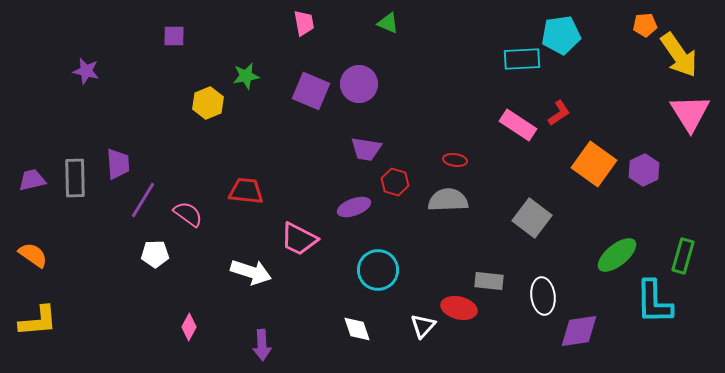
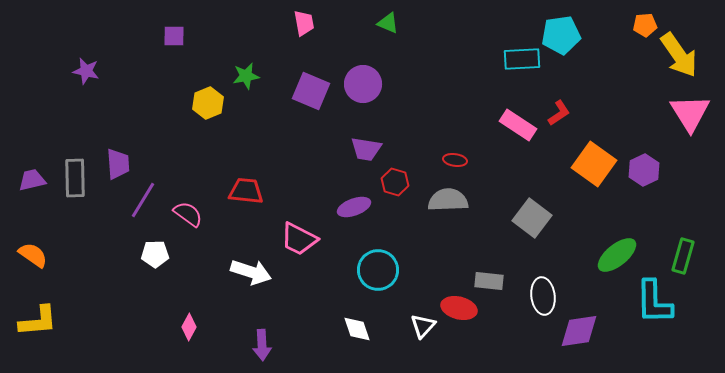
purple circle at (359, 84): moved 4 px right
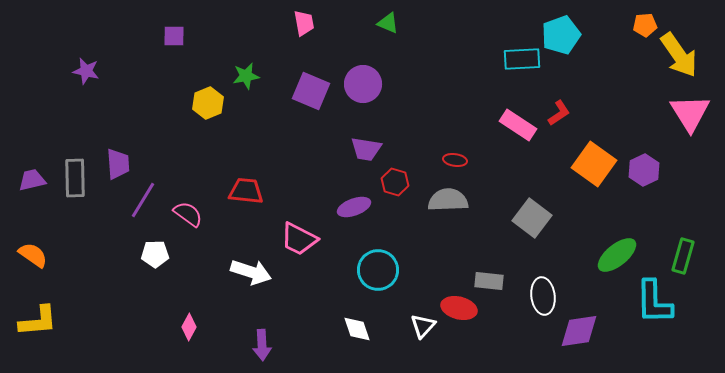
cyan pentagon at (561, 35): rotated 12 degrees counterclockwise
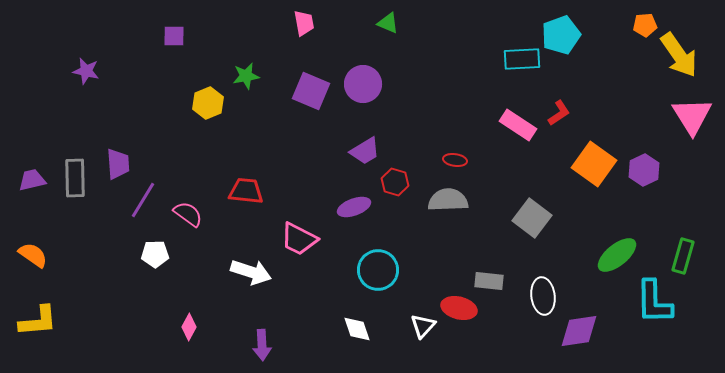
pink triangle at (690, 113): moved 2 px right, 3 px down
purple trapezoid at (366, 149): moved 1 px left, 2 px down; rotated 40 degrees counterclockwise
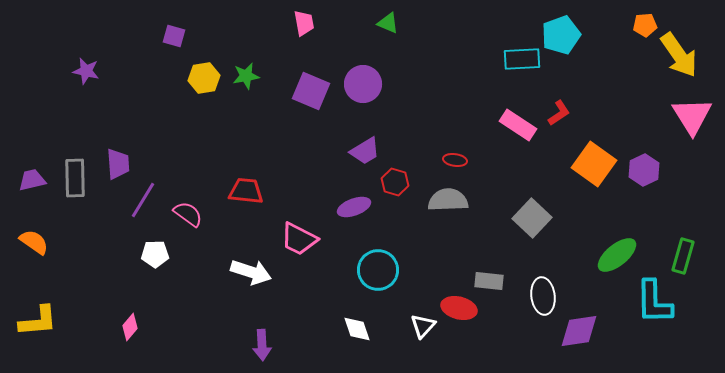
purple square at (174, 36): rotated 15 degrees clockwise
yellow hexagon at (208, 103): moved 4 px left, 25 px up; rotated 12 degrees clockwise
gray square at (532, 218): rotated 6 degrees clockwise
orange semicircle at (33, 255): moved 1 px right, 13 px up
pink diamond at (189, 327): moved 59 px left; rotated 12 degrees clockwise
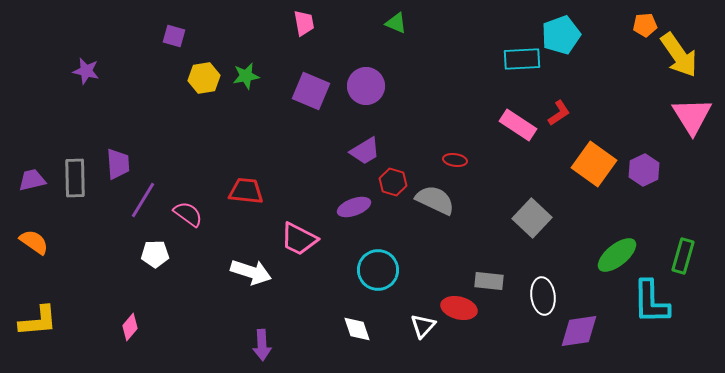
green triangle at (388, 23): moved 8 px right
purple circle at (363, 84): moved 3 px right, 2 px down
red hexagon at (395, 182): moved 2 px left
gray semicircle at (448, 200): moved 13 px left; rotated 27 degrees clockwise
cyan L-shape at (654, 302): moved 3 px left
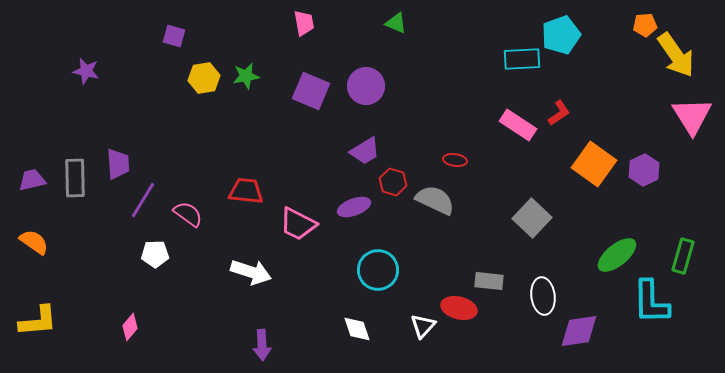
yellow arrow at (679, 55): moved 3 px left
pink trapezoid at (299, 239): moved 1 px left, 15 px up
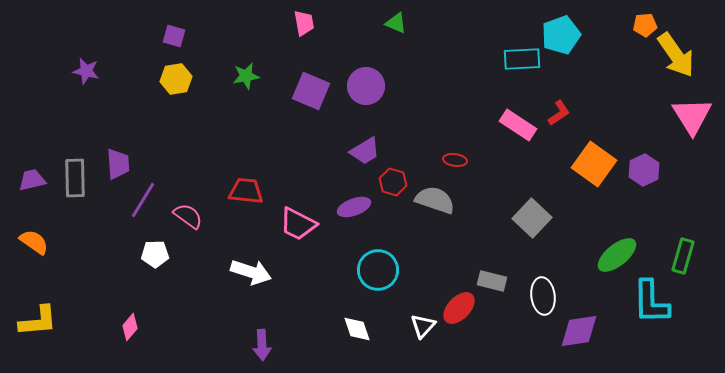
yellow hexagon at (204, 78): moved 28 px left, 1 px down
gray semicircle at (435, 200): rotated 6 degrees counterclockwise
pink semicircle at (188, 214): moved 2 px down
gray rectangle at (489, 281): moved 3 px right; rotated 8 degrees clockwise
red ellipse at (459, 308): rotated 60 degrees counterclockwise
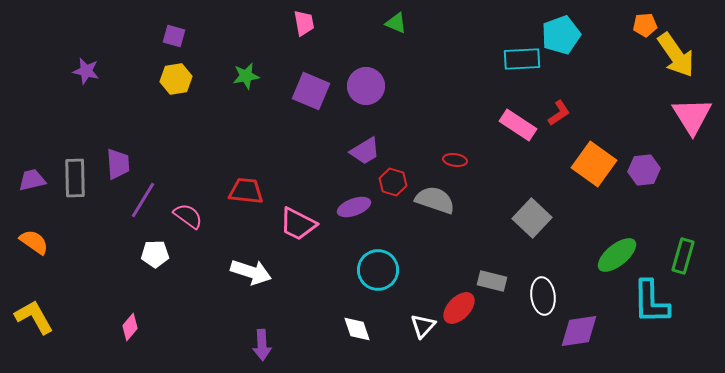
purple hexagon at (644, 170): rotated 20 degrees clockwise
yellow L-shape at (38, 321): moved 4 px left, 4 px up; rotated 114 degrees counterclockwise
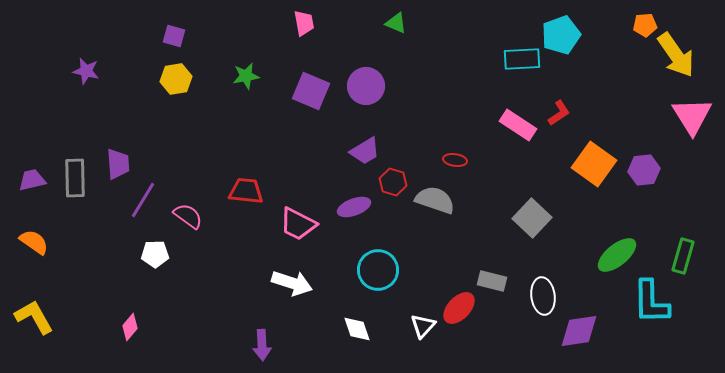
white arrow at (251, 272): moved 41 px right, 11 px down
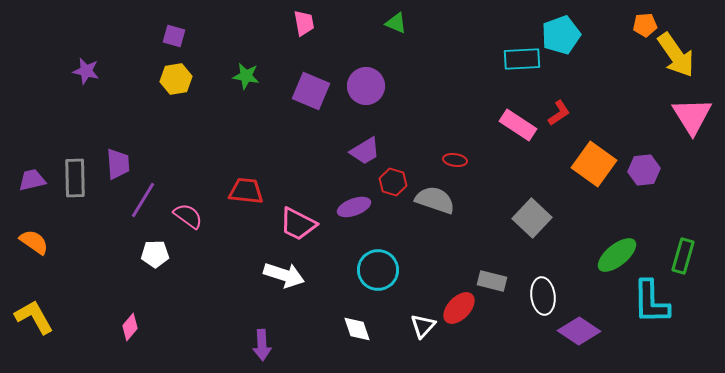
green star at (246, 76): rotated 20 degrees clockwise
white arrow at (292, 283): moved 8 px left, 8 px up
purple diamond at (579, 331): rotated 42 degrees clockwise
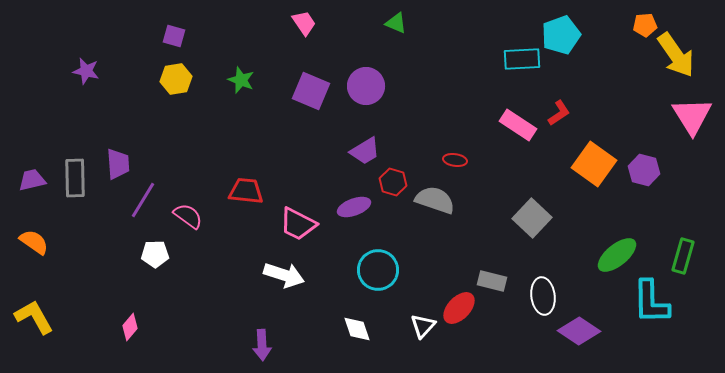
pink trapezoid at (304, 23): rotated 24 degrees counterclockwise
green star at (246, 76): moved 5 px left, 4 px down; rotated 12 degrees clockwise
purple hexagon at (644, 170): rotated 20 degrees clockwise
